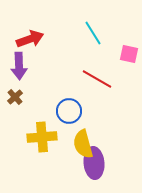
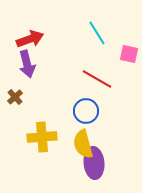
cyan line: moved 4 px right
purple arrow: moved 8 px right, 2 px up; rotated 12 degrees counterclockwise
blue circle: moved 17 px right
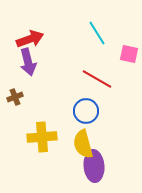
purple arrow: moved 1 px right, 2 px up
brown cross: rotated 21 degrees clockwise
purple ellipse: moved 3 px down
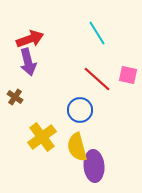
pink square: moved 1 px left, 21 px down
red line: rotated 12 degrees clockwise
brown cross: rotated 35 degrees counterclockwise
blue circle: moved 6 px left, 1 px up
yellow cross: rotated 32 degrees counterclockwise
yellow semicircle: moved 6 px left, 3 px down
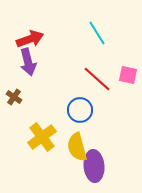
brown cross: moved 1 px left
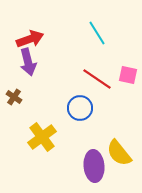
red line: rotated 8 degrees counterclockwise
blue circle: moved 2 px up
yellow semicircle: moved 42 px right, 6 px down; rotated 24 degrees counterclockwise
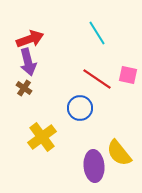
brown cross: moved 10 px right, 9 px up
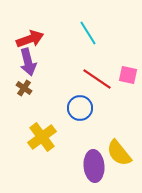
cyan line: moved 9 px left
